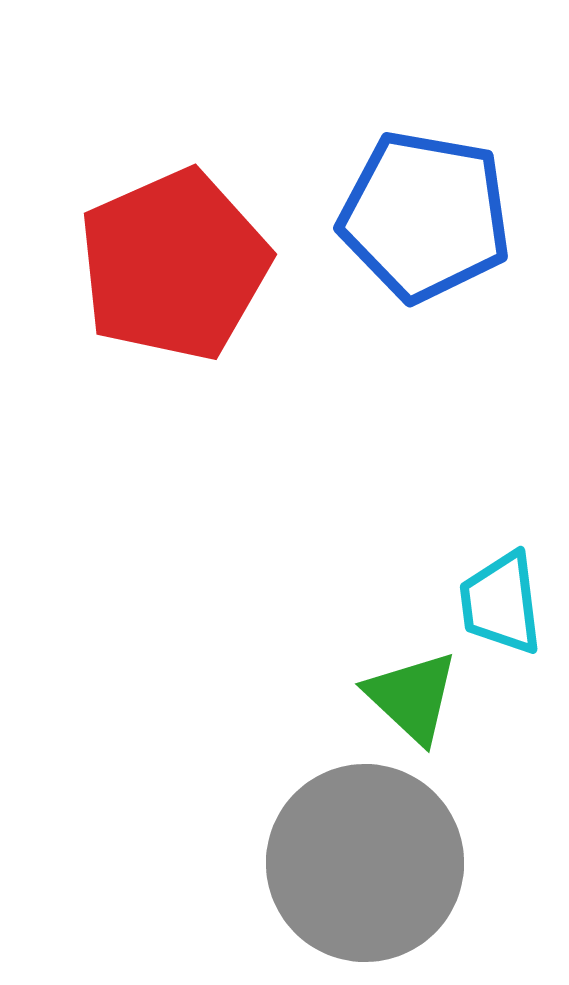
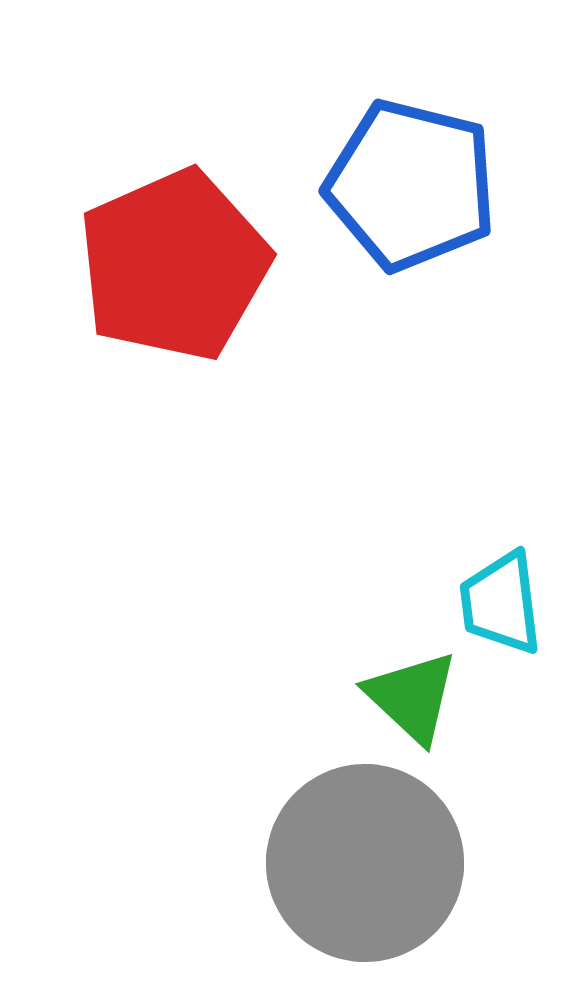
blue pentagon: moved 14 px left, 31 px up; rotated 4 degrees clockwise
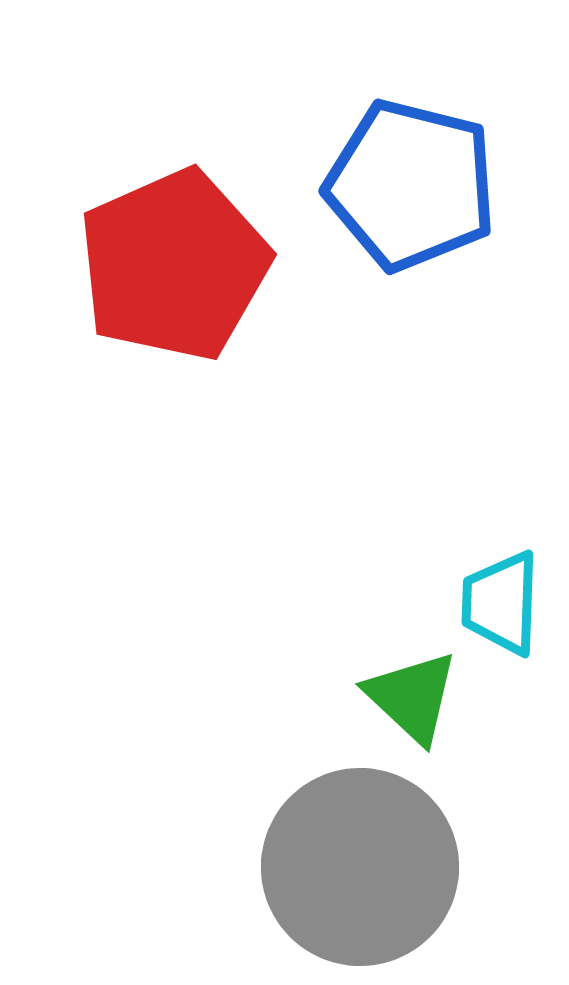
cyan trapezoid: rotated 9 degrees clockwise
gray circle: moved 5 px left, 4 px down
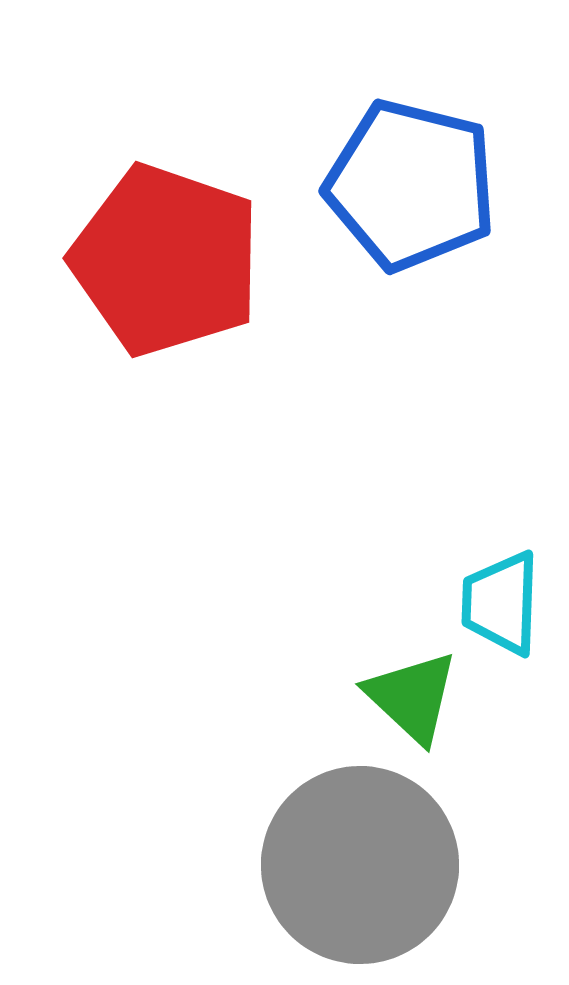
red pentagon: moved 8 px left, 5 px up; rotated 29 degrees counterclockwise
gray circle: moved 2 px up
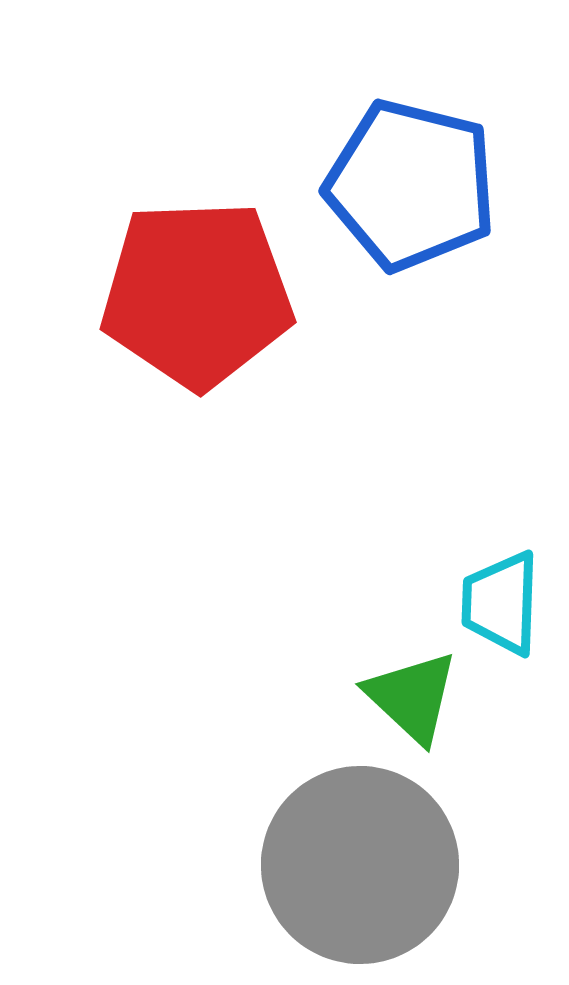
red pentagon: moved 31 px right, 34 px down; rotated 21 degrees counterclockwise
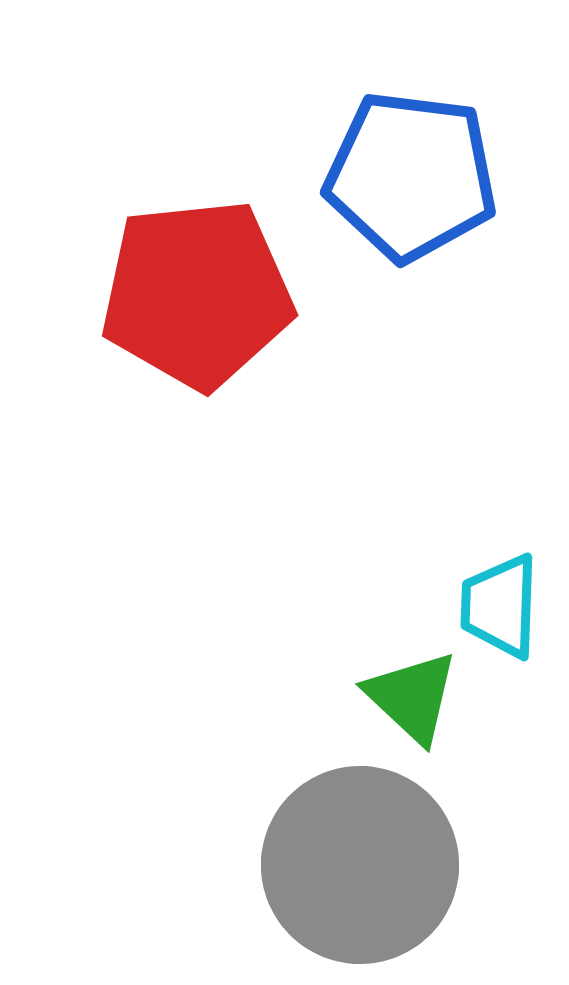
blue pentagon: moved 9 px up; rotated 7 degrees counterclockwise
red pentagon: rotated 4 degrees counterclockwise
cyan trapezoid: moved 1 px left, 3 px down
